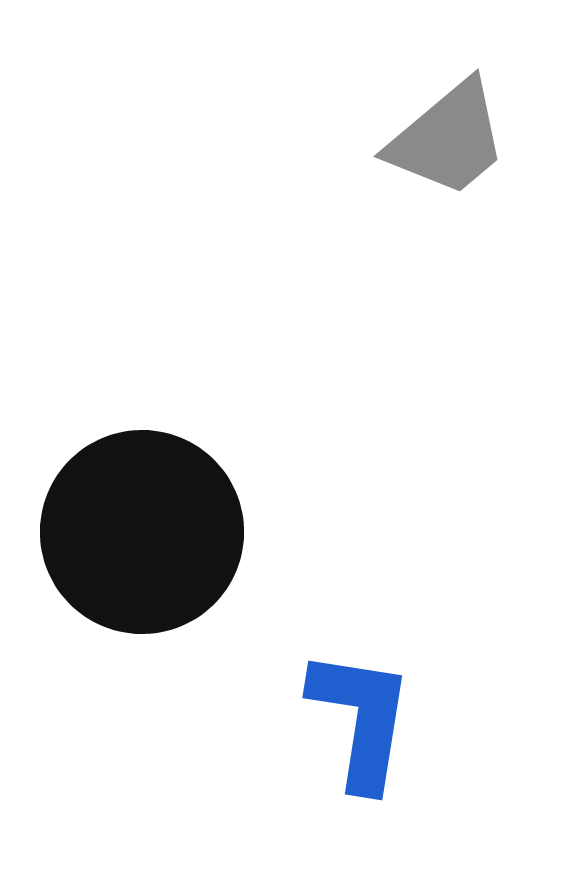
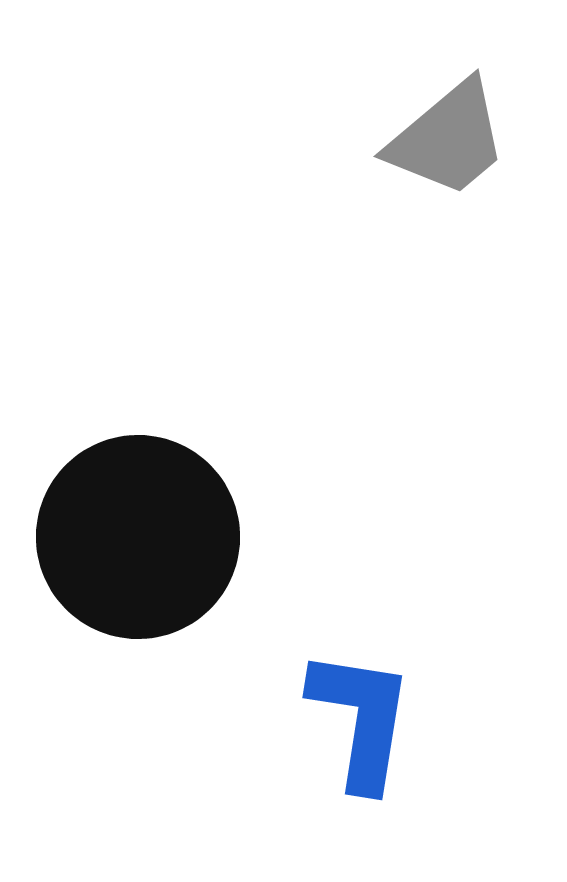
black circle: moved 4 px left, 5 px down
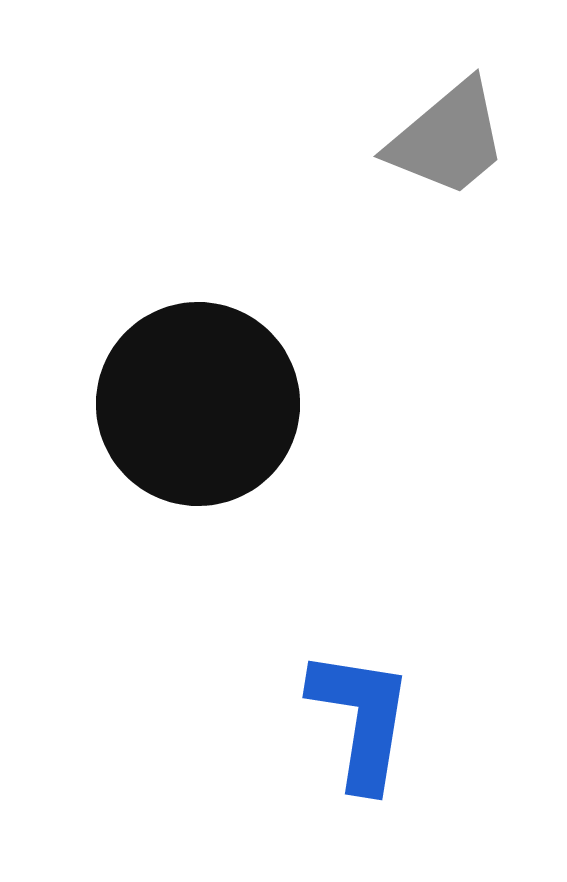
black circle: moved 60 px right, 133 px up
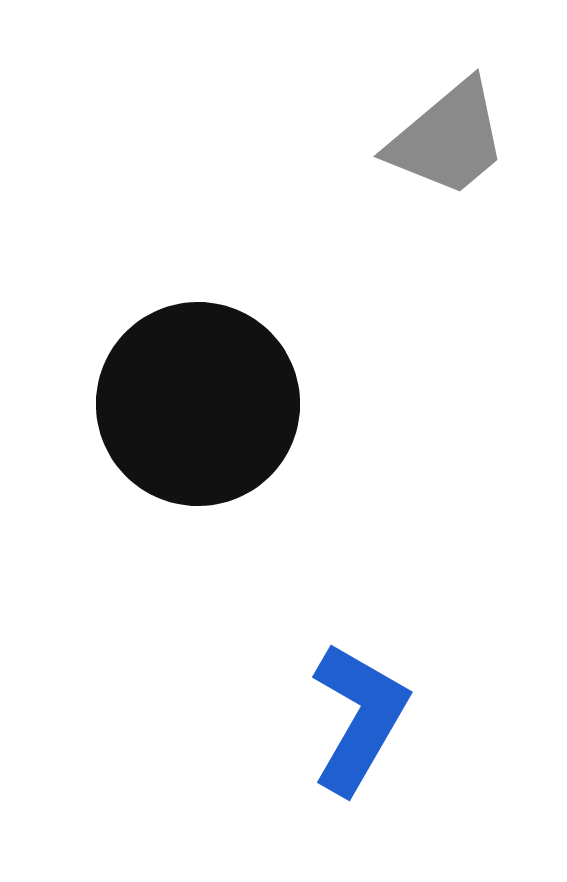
blue L-shape: moved 2 px left, 1 px up; rotated 21 degrees clockwise
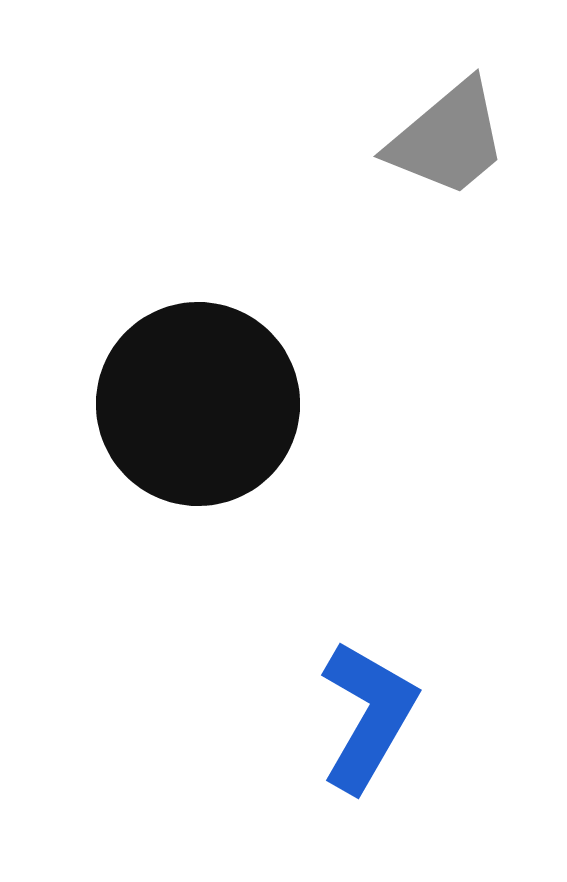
blue L-shape: moved 9 px right, 2 px up
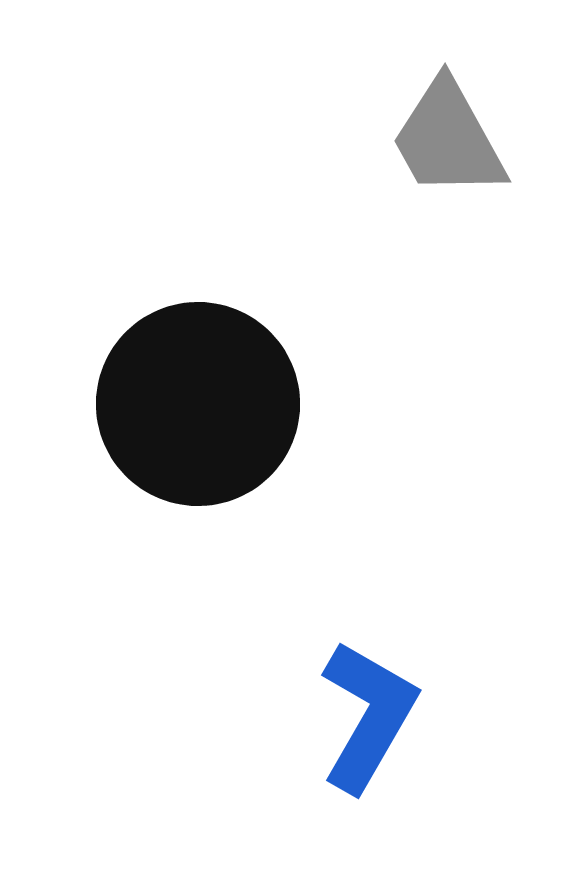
gray trapezoid: rotated 101 degrees clockwise
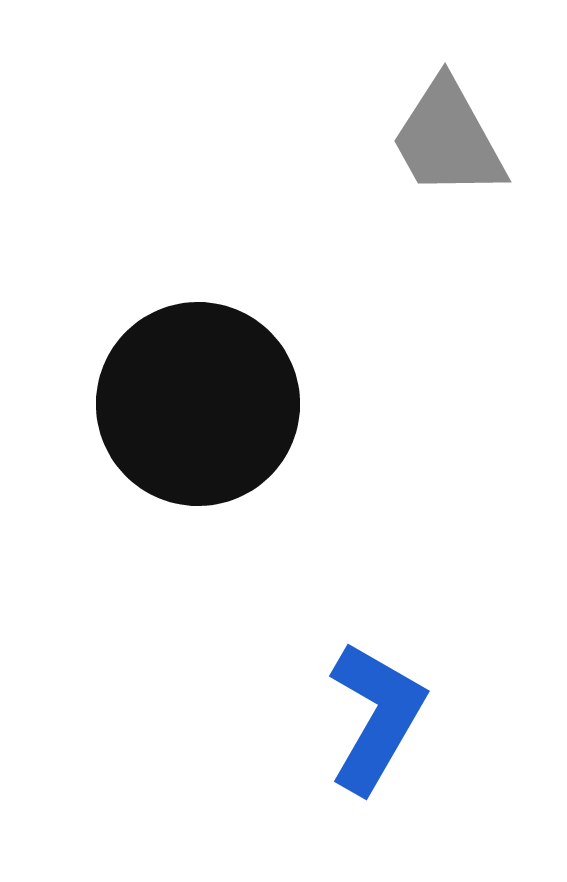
blue L-shape: moved 8 px right, 1 px down
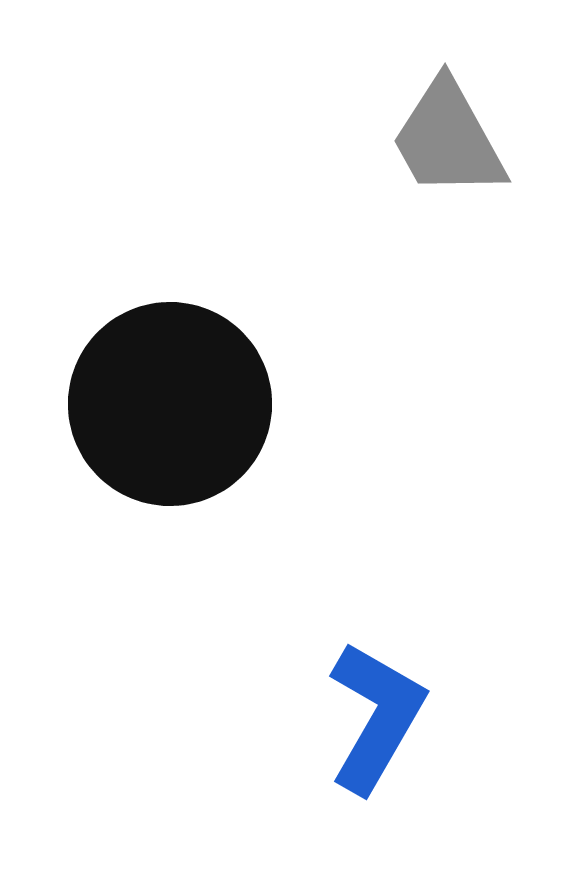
black circle: moved 28 px left
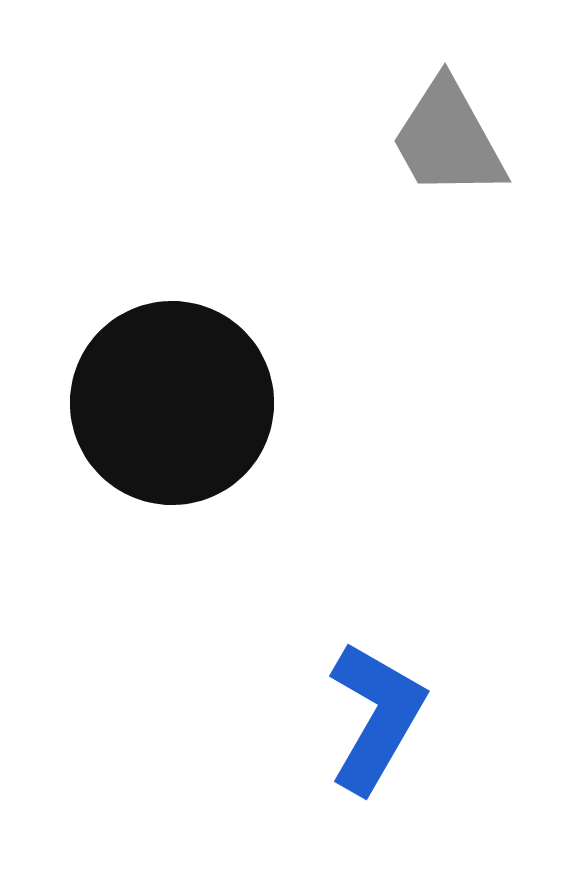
black circle: moved 2 px right, 1 px up
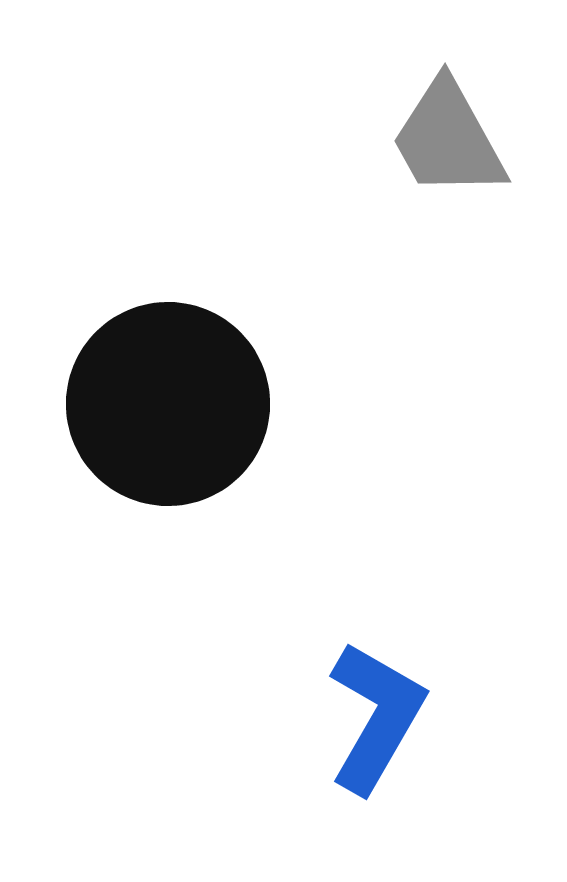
black circle: moved 4 px left, 1 px down
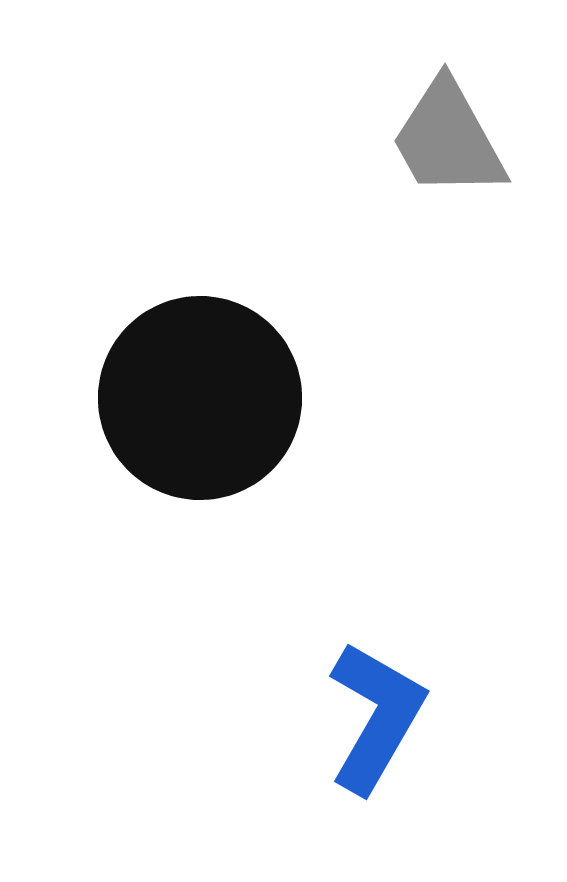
black circle: moved 32 px right, 6 px up
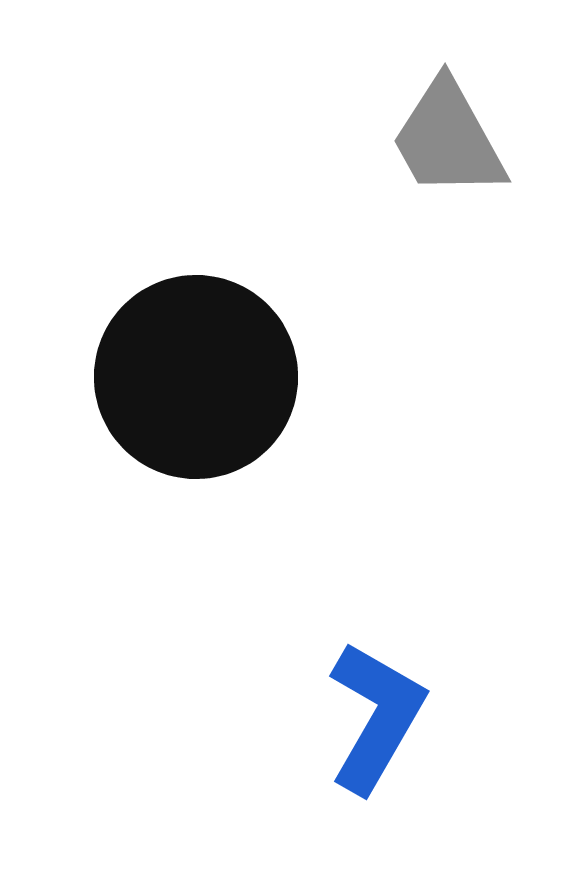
black circle: moved 4 px left, 21 px up
